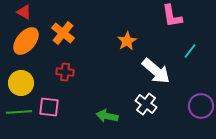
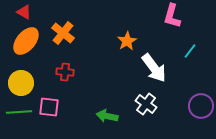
pink L-shape: rotated 25 degrees clockwise
white arrow: moved 2 px left, 3 px up; rotated 12 degrees clockwise
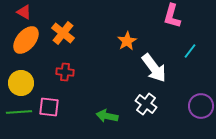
orange ellipse: moved 1 px up
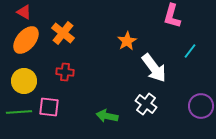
yellow circle: moved 3 px right, 2 px up
